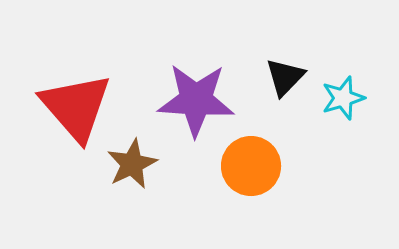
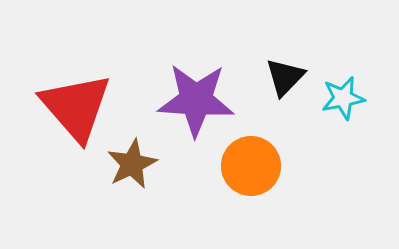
cyan star: rotated 6 degrees clockwise
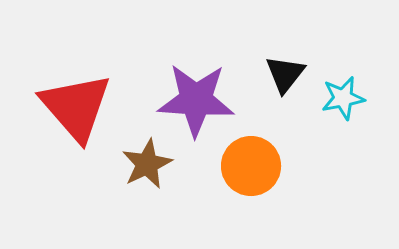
black triangle: moved 3 px up; rotated 6 degrees counterclockwise
brown star: moved 15 px right
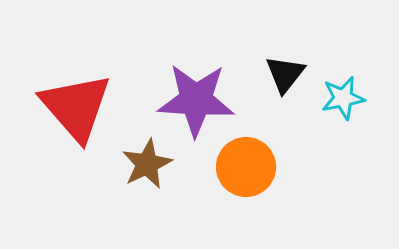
orange circle: moved 5 px left, 1 px down
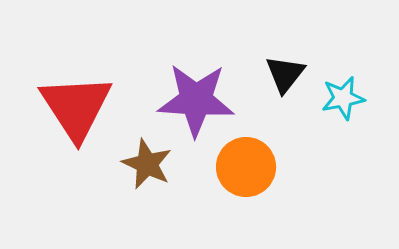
red triangle: rotated 8 degrees clockwise
brown star: rotated 21 degrees counterclockwise
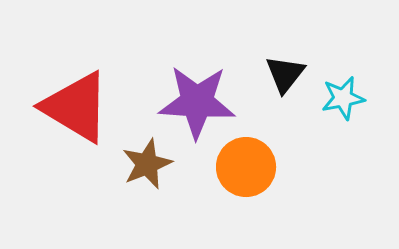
purple star: moved 1 px right, 2 px down
red triangle: rotated 26 degrees counterclockwise
brown star: rotated 24 degrees clockwise
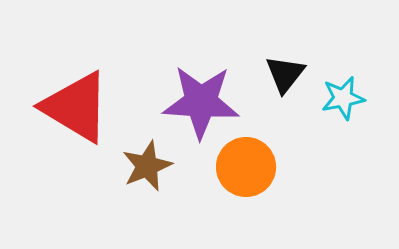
purple star: moved 4 px right
brown star: moved 2 px down
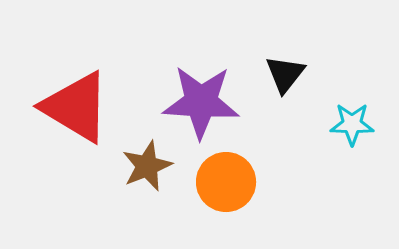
cyan star: moved 9 px right, 26 px down; rotated 12 degrees clockwise
orange circle: moved 20 px left, 15 px down
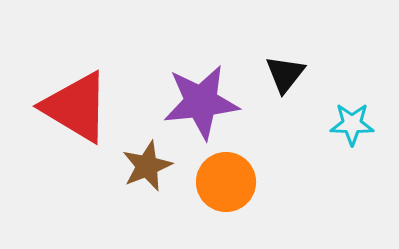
purple star: rotated 10 degrees counterclockwise
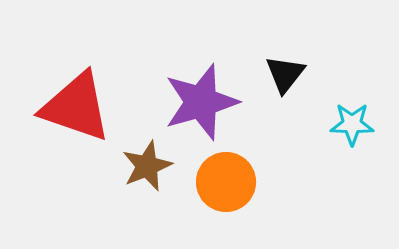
purple star: rotated 10 degrees counterclockwise
red triangle: rotated 12 degrees counterclockwise
